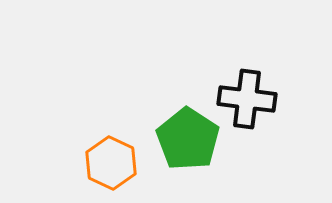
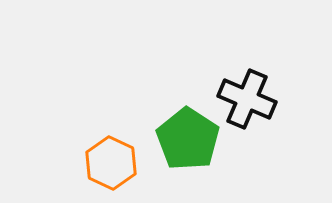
black cross: rotated 16 degrees clockwise
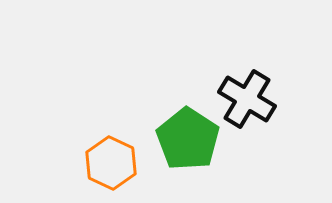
black cross: rotated 8 degrees clockwise
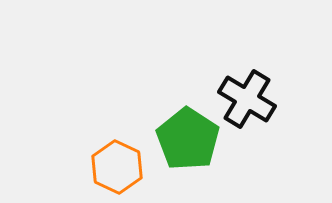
orange hexagon: moved 6 px right, 4 px down
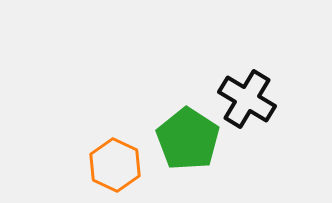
orange hexagon: moved 2 px left, 2 px up
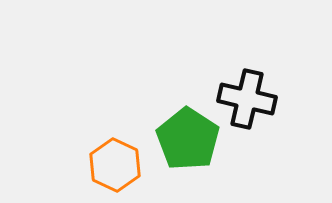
black cross: rotated 18 degrees counterclockwise
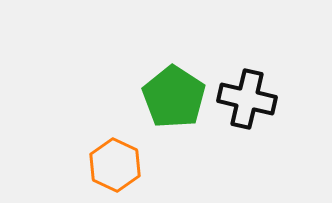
green pentagon: moved 14 px left, 42 px up
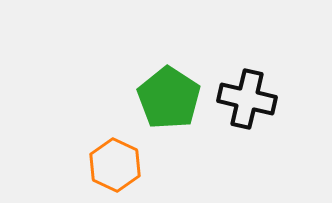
green pentagon: moved 5 px left, 1 px down
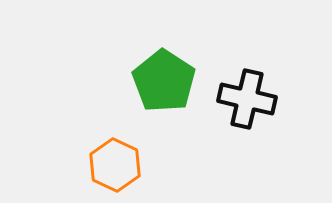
green pentagon: moved 5 px left, 17 px up
